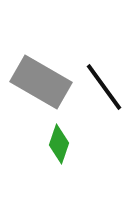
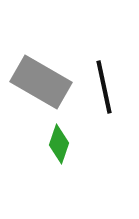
black line: rotated 24 degrees clockwise
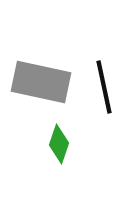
gray rectangle: rotated 18 degrees counterclockwise
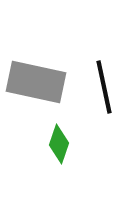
gray rectangle: moved 5 px left
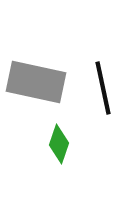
black line: moved 1 px left, 1 px down
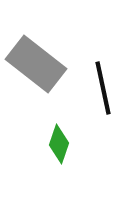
gray rectangle: moved 18 px up; rotated 26 degrees clockwise
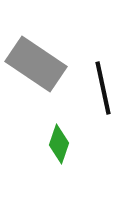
gray rectangle: rotated 4 degrees counterclockwise
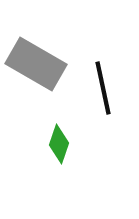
gray rectangle: rotated 4 degrees counterclockwise
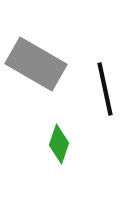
black line: moved 2 px right, 1 px down
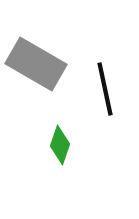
green diamond: moved 1 px right, 1 px down
